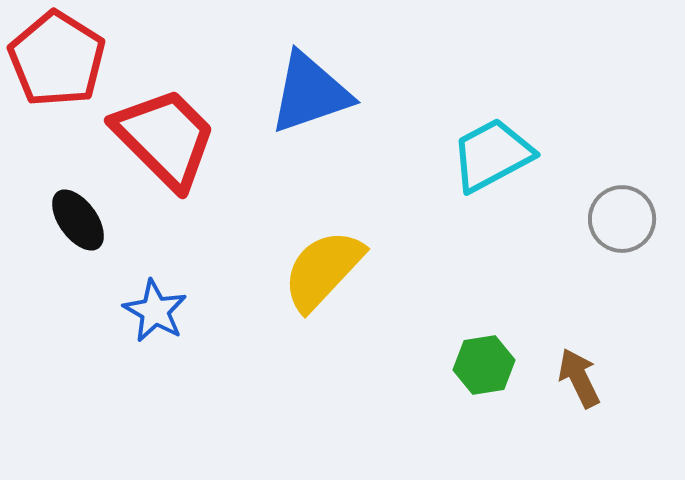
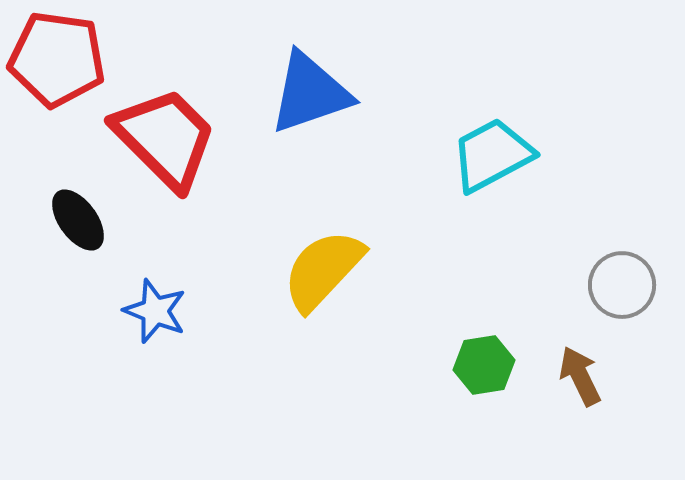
red pentagon: rotated 24 degrees counterclockwise
gray circle: moved 66 px down
blue star: rotated 8 degrees counterclockwise
brown arrow: moved 1 px right, 2 px up
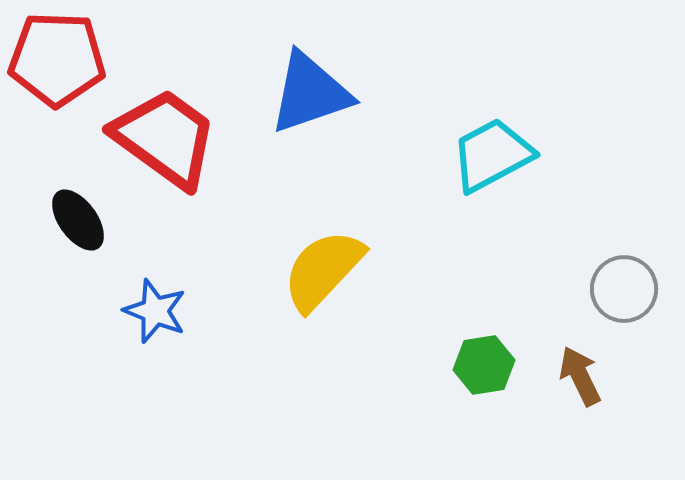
red pentagon: rotated 6 degrees counterclockwise
red trapezoid: rotated 9 degrees counterclockwise
gray circle: moved 2 px right, 4 px down
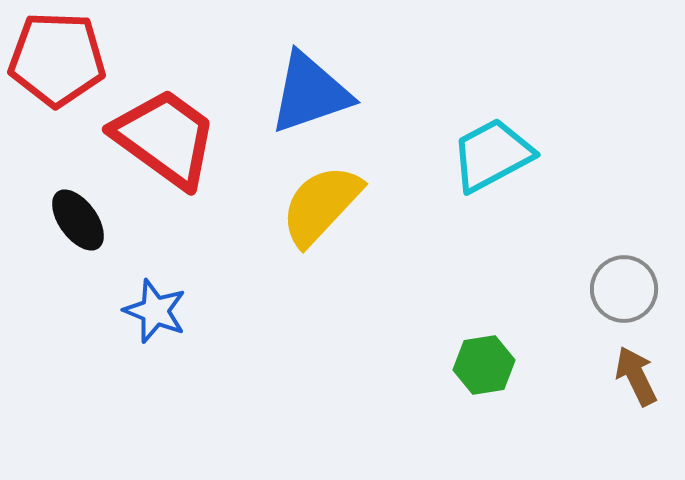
yellow semicircle: moved 2 px left, 65 px up
brown arrow: moved 56 px right
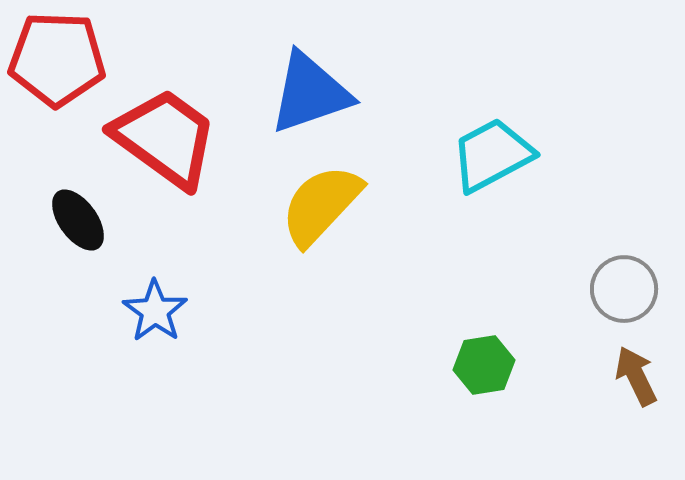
blue star: rotated 14 degrees clockwise
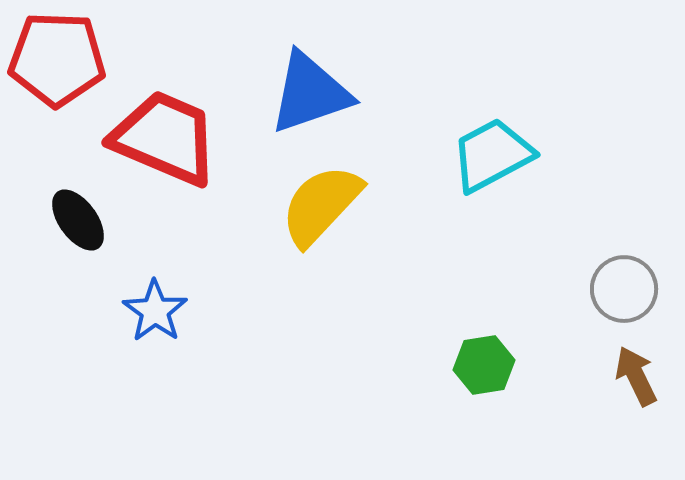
red trapezoid: rotated 13 degrees counterclockwise
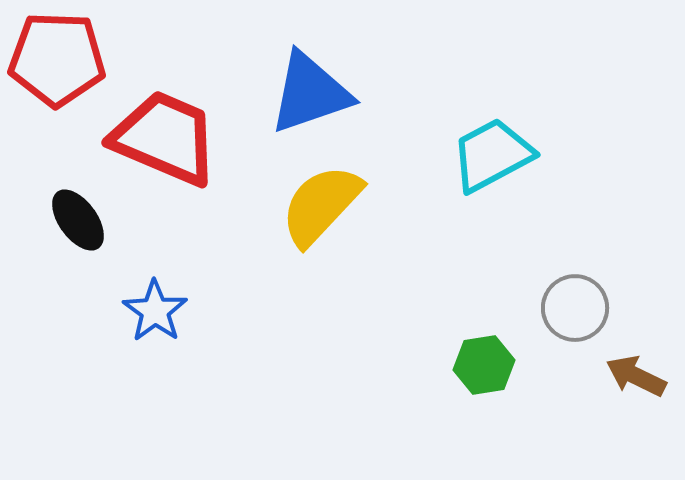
gray circle: moved 49 px left, 19 px down
brown arrow: rotated 38 degrees counterclockwise
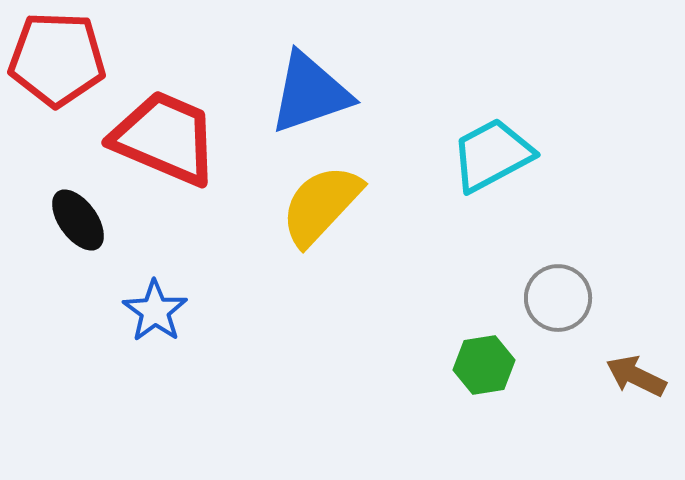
gray circle: moved 17 px left, 10 px up
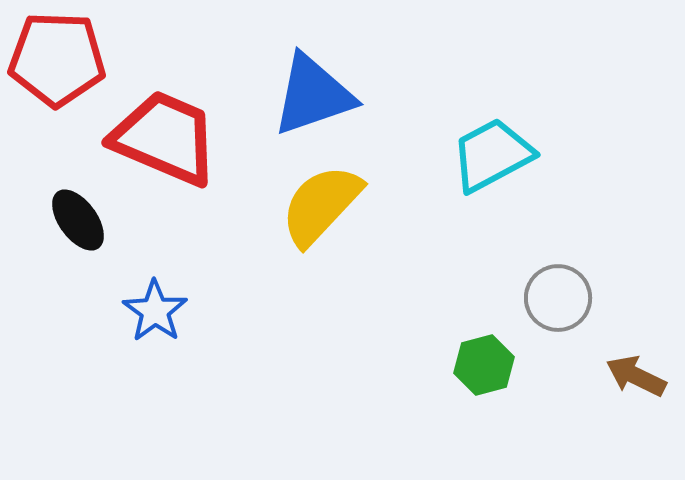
blue triangle: moved 3 px right, 2 px down
green hexagon: rotated 6 degrees counterclockwise
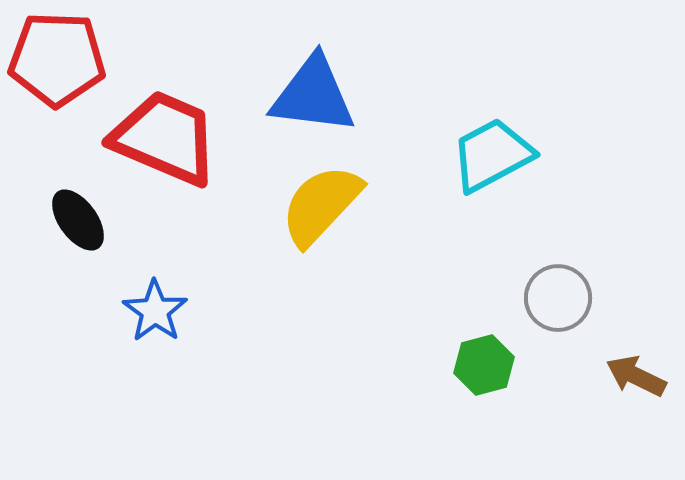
blue triangle: rotated 26 degrees clockwise
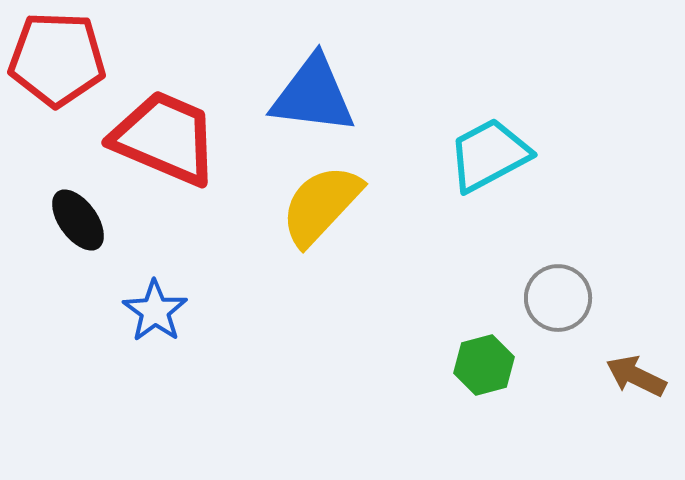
cyan trapezoid: moved 3 px left
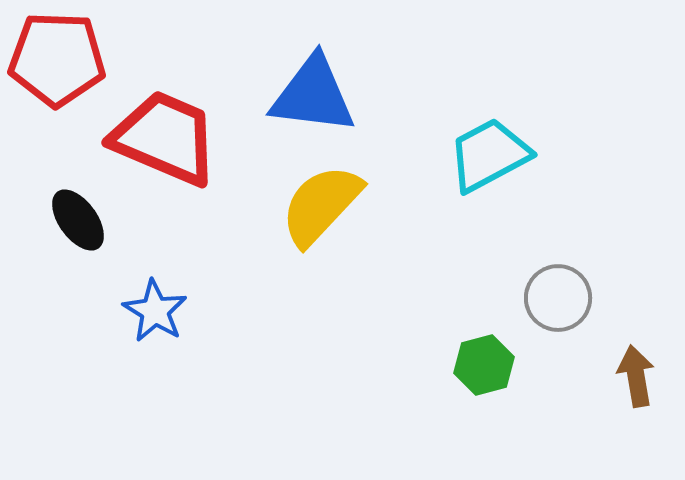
blue star: rotated 4 degrees counterclockwise
brown arrow: rotated 54 degrees clockwise
